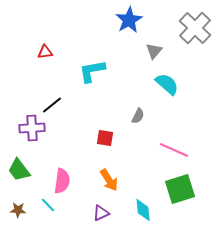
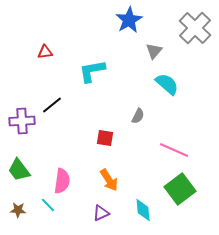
purple cross: moved 10 px left, 7 px up
green square: rotated 20 degrees counterclockwise
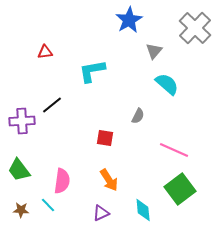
brown star: moved 3 px right
